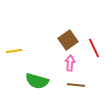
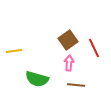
pink arrow: moved 1 px left
green semicircle: moved 2 px up
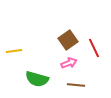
pink arrow: rotated 63 degrees clockwise
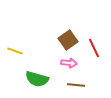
yellow line: moved 1 px right; rotated 28 degrees clockwise
pink arrow: rotated 28 degrees clockwise
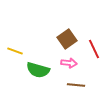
brown square: moved 1 px left, 1 px up
red line: moved 1 px down
green semicircle: moved 1 px right, 9 px up
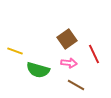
red line: moved 5 px down
brown line: rotated 24 degrees clockwise
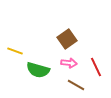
red line: moved 2 px right, 13 px down
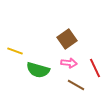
red line: moved 1 px left, 1 px down
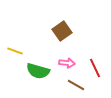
brown square: moved 5 px left, 8 px up
pink arrow: moved 2 px left
green semicircle: moved 1 px down
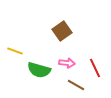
green semicircle: moved 1 px right, 1 px up
